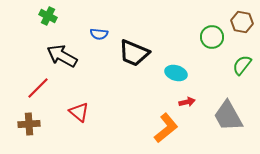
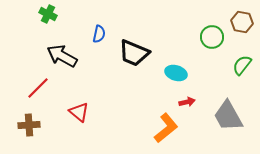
green cross: moved 2 px up
blue semicircle: rotated 84 degrees counterclockwise
brown cross: moved 1 px down
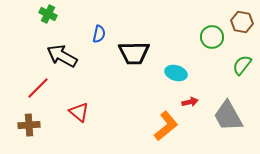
black trapezoid: rotated 24 degrees counterclockwise
red arrow: moved 3 px right
orange L-shape: moved 2 px up
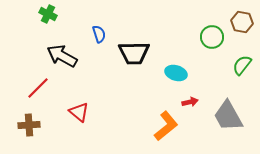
blue semicircle: rotated 30 degrees counterclockwise
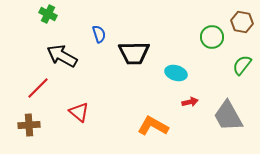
orange L-shape: moved 13 px left; rotated 112 degrees counterclockwise
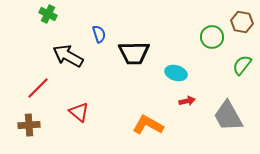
black arrow: moved 6 px right
red arrow: moved 3 px left, 1 px up
orange L-shape: moved 5 px left, 1 px up
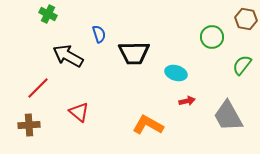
brown hexagon: moved 4 px right, 3 px up
